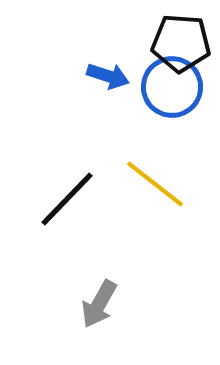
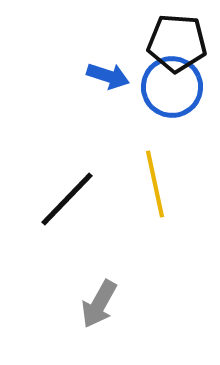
black pentagon: moved 4 px left
yellow line: rotated 40 degrees clockwise
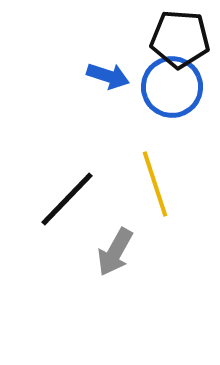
black pentagon: moved 3 px right, 4 px up
yellow line: rotated 6 degrees counterclockwise
gray arrow: moved 16 px right, 52 px up
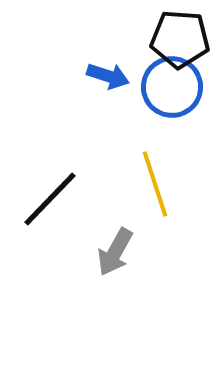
black line: moved 17 px left
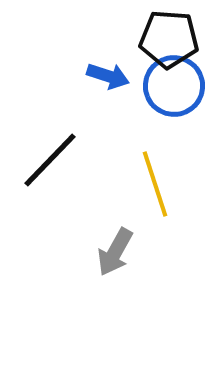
black pentagon: moved 11 px left
blue circle: moved 2 px right, 1 px up
black line: moved 39 px up
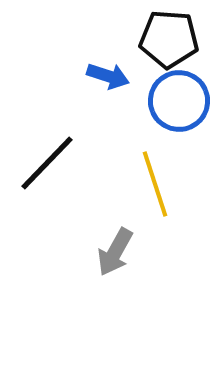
blue circle: moved 5 px right, 15 px down
black line: moved 3 px left, 3 px down
